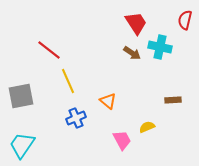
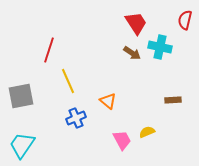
red line: rotated 70 degrees clockwise
yellow semicircle: moved 5 px down
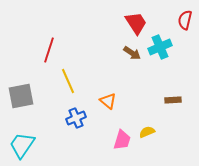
cyan cross: rotated 35 degrees counterclockwise
pink trapezoid: rotated 45 degrees clockwise
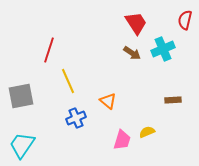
cyan cross: moved 3 px right, 2 px down
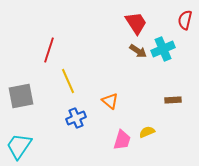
brown arrow: moved 6 px right, 2 px up
orange triangle: moved 2 px right
cyan trapezoid: moved 3 px left, 1 px down
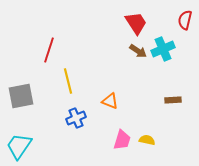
yellow line: rotated 10 degrees clockwise
orange triangle: rotated 18 degrees counterclockwise
yellow semicircle: moved 8 px down; rotated 35 degrees clockwise
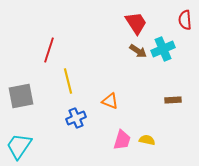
red semicircle: rotated 18 degrees counterclockwise
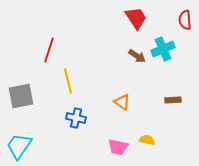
red trapezoid: moved 5 px up
brown arrow: moved 1 px left, 5 px down
orange triangle: moved 12 px right, 1 px down; rotated 12 degrees clockwise
blue cross: rotated 36 degrees clockwise
pink trapezoid: moved 4 px left, 7 px down; rotated 85 degrees clockwise
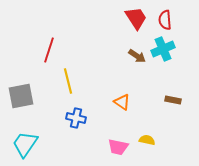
red semicircle: moved 20 px left
brown rectangle: rotated 14 degrees clockwise
cyan trapezoid: moved 6 px right, 2 px up
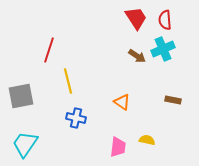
pink trapezoid: rotated 95 degrees counterclockwise
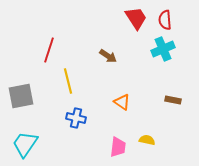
brown arrow: moved 29 px left
